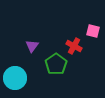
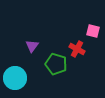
red cross: moved 3 px right, 3 px down
green pentagon: rotated 20 degrees counterclockwise
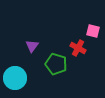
red cross: moved 1 px right, 1 px up
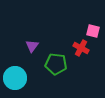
red cross: moved 3 px right
green pentagon: rotated 10 degrees counterclockwise
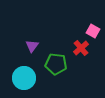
pink square: rotated 16 degrees clockwise
red cross: rotated 21 degrees clockwise
cyan circle: moved 9 px right
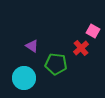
purple triangle: rotated 32 degrees counterclockwise
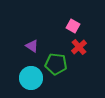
pink square: moved 20 px left, 5 px up
red cross: moved 2 px left, 1 px up
cyan circle: moved 7 px right
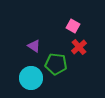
purple triangle: moved 2 px right
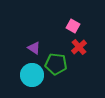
purple triangle: moved 2 px down
cyan circle: moved 1 px right, 3 px up
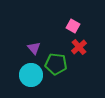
purple triangle: rotated 16 degrees clockwise
cyan circle: moved 1 px left
